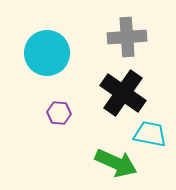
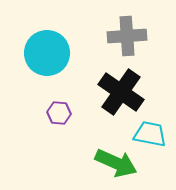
gray cross: moved 1 px up
black cross: moved 2 px left, 1 px up
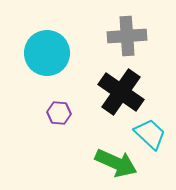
cyan trapezoid: rotated 32 degrees clockwise
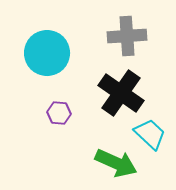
black cross: moved 1 px down
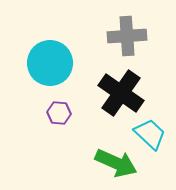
cyan circle: moved 3 px right, 10 px down
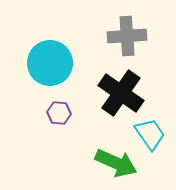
cyan trapezoid: rotated 12 degrees clockwise
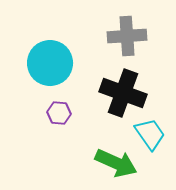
black cross: moved 2 px right; rotated 15 degrees counterclockwise
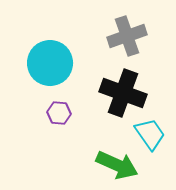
gray cross: rotated 15 degrees counterclockwise
green arrow: moved 1 px right, 2 px down
